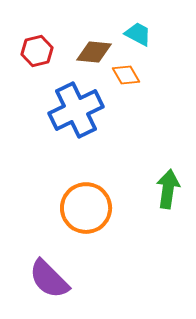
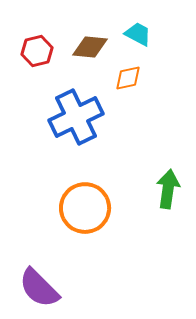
brown diamond: moved 4 px left, 5 px up
orange diamond: moved 2 px right, 3 px down; rotated 72 degrees counterclockwise
blue cross: moved 7 px down
orange circle: moved 1 px left
purple semicircle: moved 10 px left, 9 px down
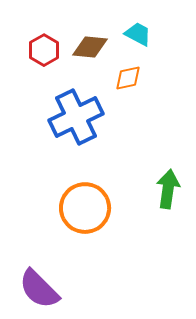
red hexagon: moved 7 px right, 1 px up; rotated 16 degrees counterclockwise
purple semicircle: moved 1 px down
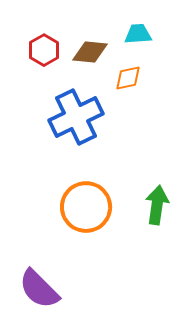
cyan trapezoid: rotated 32 degrees counterclockwise
brown diamond: moved 5 px down
green arrow: moved 11 px left, 16 px down
orange circle: moved 1 px right, 1 px up
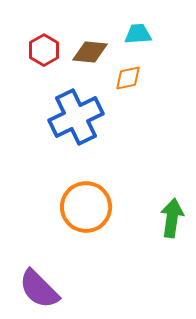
green arrow: moved 15 px right, 13 px down
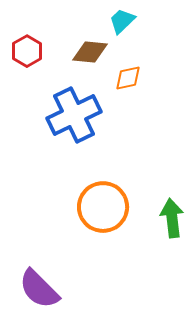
cyan trapezoid: moved 16 px left, 13 px up; rotated 40 degrees counterclockwise
red hexagon: moved 17 px left, 1 px down
blue cross: moved 2 px left, 2 px up
orange circle: moved 17 px right
green arrow: rotated 15 degrees counterclockwise
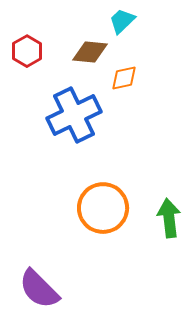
orange diamond: moved 4 px left
orange circle: moved 1 px down
green arrow: moved 3 px left
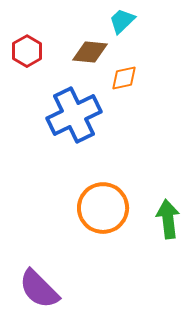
green arrow: moved 1 px left, 1 px down
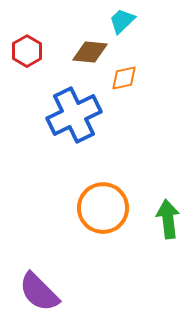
purple semicircle: moved 3 px down
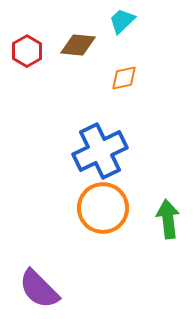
brown diamond: moved 12 px left, 7 px up
blue cross: moved 26 px right, 36 px down
purple semicircle: moved 3 px up
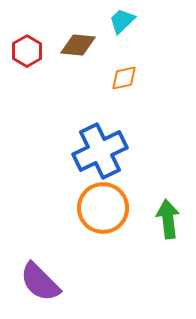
purple semicircle: moved 1 px right, 7 px up
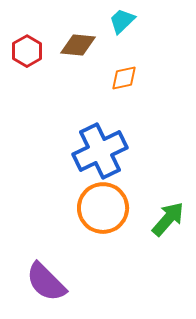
green arrow: rotated 48 degrees clockwise
purple semicircle: moved 6 px right
